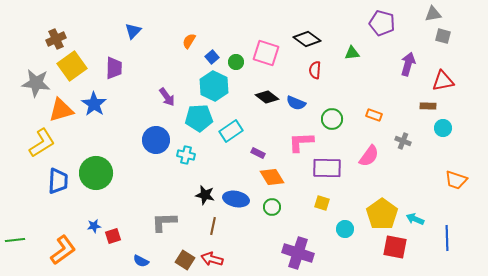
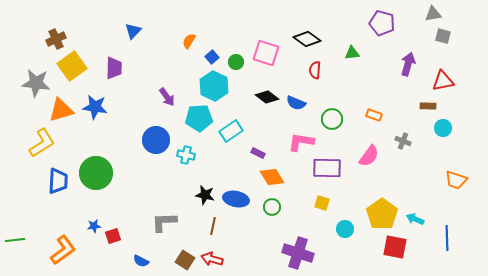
blue star at (94, 104): moved 1 px right, 3 px down; rotated 25 degrees counterclockwise
pink L-shape at (301, 142): rotated 12 degrees clockwise
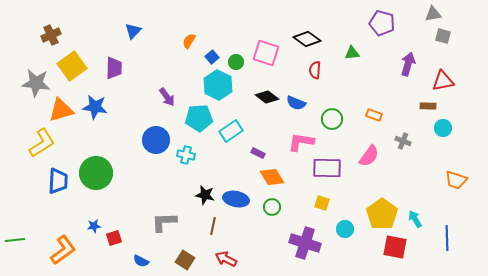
brown cross at (56, 39): moved 5 px left, 4 px up
cyan hexagon at (214, 86): moved 4 px right, 1 px up
cyan arrow at (415, 219): rotated 36 degrees clockwise
red square at (113, 236): moved 1 px right, 2 px down
purple cross at (298, 253): moved 7 px right, 10 px up
red arrow at (212, 259): moved 14 px right; rotated 10 degrees clockwise
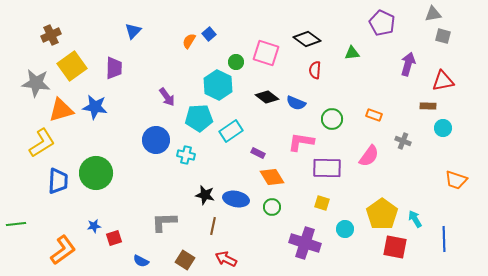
purple pentagon at (382, 23): rotated 10 degrees clockwise
blue square at (212, 57): moved 3 px left, 23 px up
blue line at (447, 238): moved 3 px left, 1 px down
green line at (15, 240): moved 1 px right, 16 px up
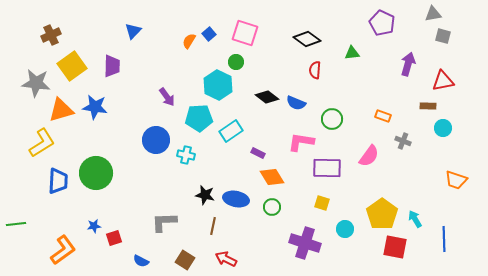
pink square at (266, 53): moved 21 px left, 20 px up
purple trapezoid at (114, 68): moved 2 px left, 2 px up
orange rectangle at (374, 115): moved 9 px right, 1 px down
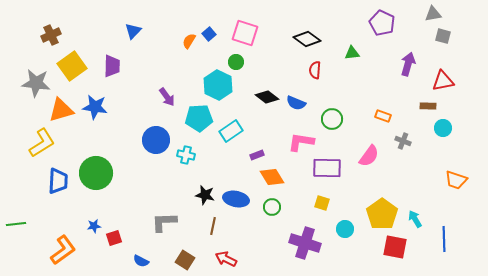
purple rectangle at (258, 153): moved 1 px left, 2 px down; rotated 48 degrees counterclockwise
